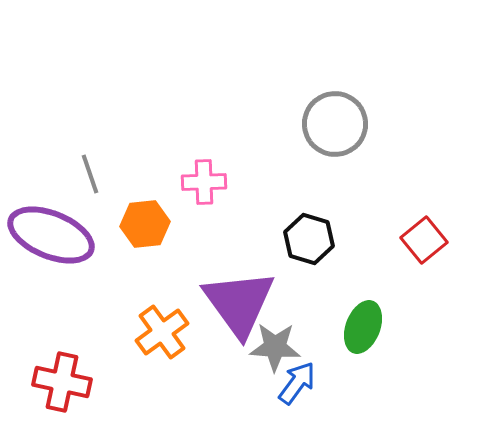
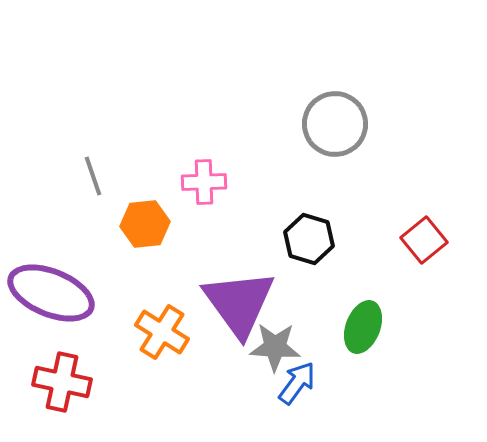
gray line: moved 3 px right, 2 px down
purple ellipse: moved 58 px down
orange cross: rotated 22 degrees counterclockwise
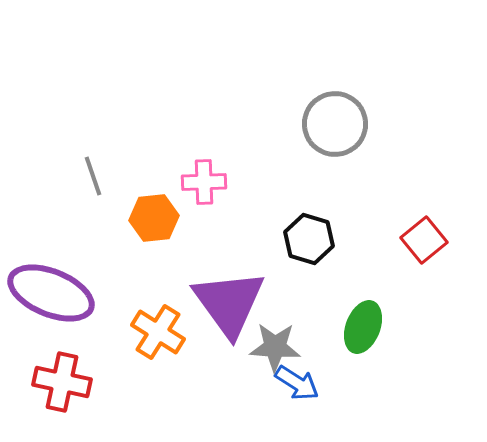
orange hexagon: moved 9 px right, 6 px up
purple triangle: moved 10 px left
orange cross: moved 4 px left
blue arrow: rotated 87 degrees clockwise
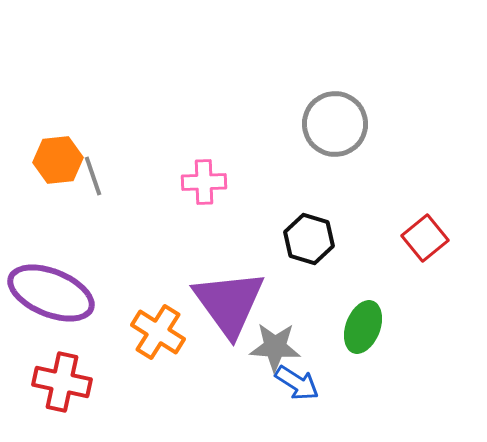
orange hexagon: moved 96 px left, 58 px up
red square: moved 1 px right, 2 px up
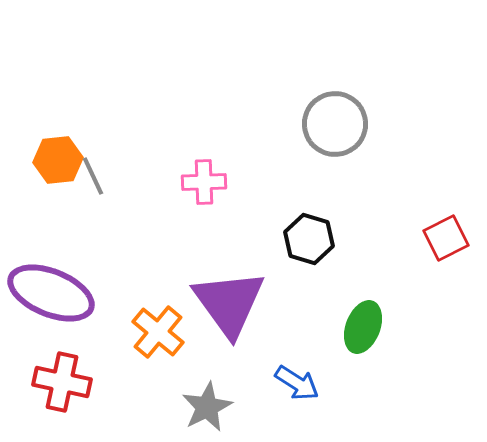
gray line: rotated 6 degrees counterclockwise
red square: moved 21 px right; rotated 12 degrees clockwise
orange cross: rotated 8 degrees clockwise
gray star: moved 68 px left, 60 px down; rotated 30 degrees counterclockwise
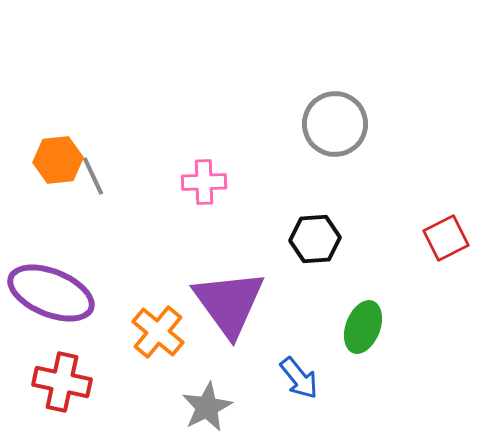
black hexagon: moved 6 px right; rotated 21 degrees counterclockwise
blue arrow: moved 2 px right, 5 px up; rotated 18 degrees clockwise
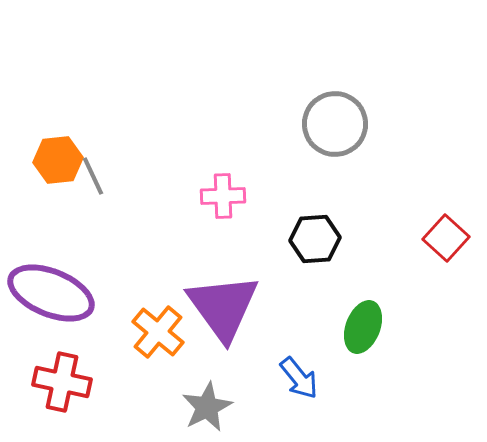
pink cross: moved 19 px right, 14 px down
red square: rotated 21 degrees counterclockwise
purple triangle: moved 6 px left, 4 px down
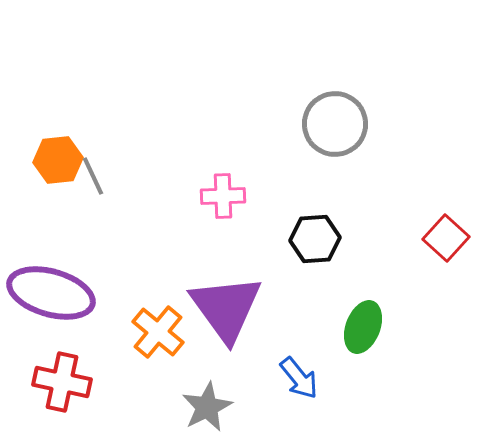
purple ellipse: rotated 6 degrees counterclockwise
purple triangle: moved 3 px right, 1 px down
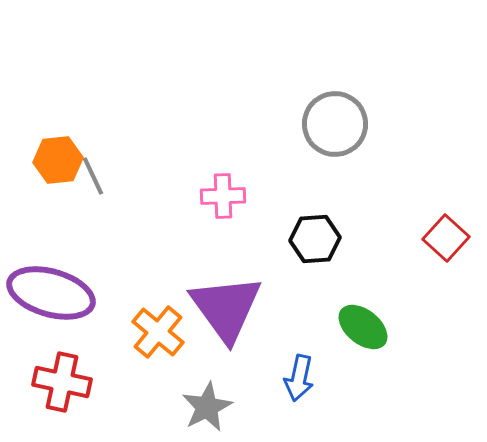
green ellipse: rotated 72 degrees counterclockwise
blue arrow: rotated 51 degrees clockwise
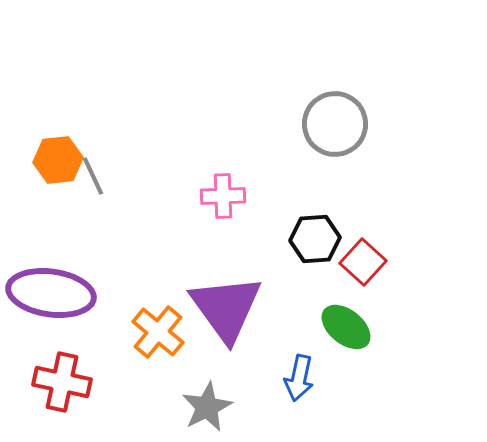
red square: moved 83 px left, 24 px down
purple ellipse: rotated 8 degrees counterclockwise
green ellipse: moved 17 px left
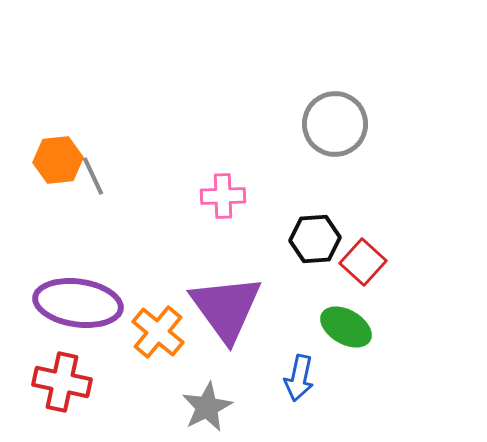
purple ellipse: moved 27 px right, 10 px down
green ellipse: rotated 9 degrees counterclockwise
